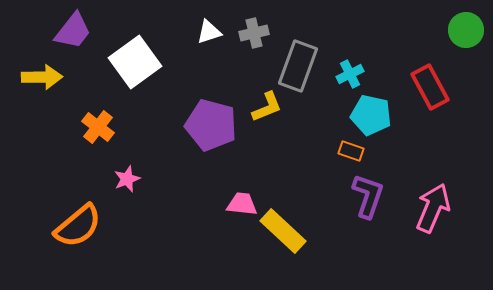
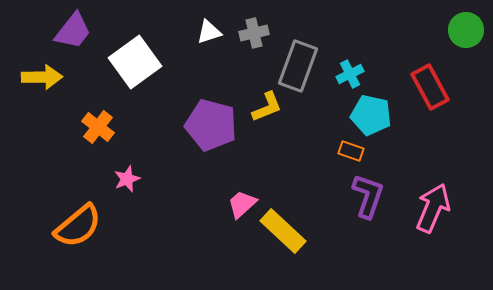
pink trapezoid: rotated 48 degrees counterclockwise
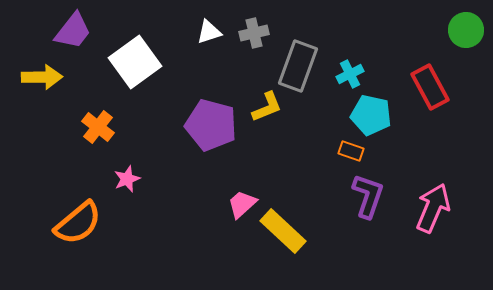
orange semicircle: moved 3 px up
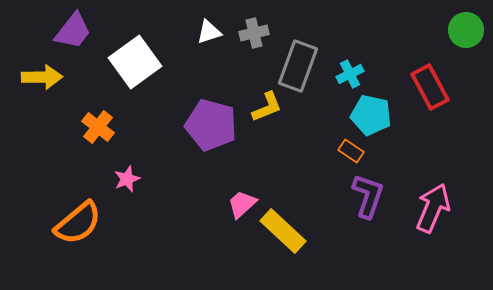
orange rectangle: rotated 15 degrees clockwise
